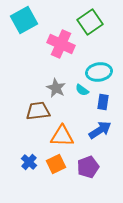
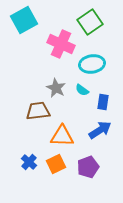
cyan ellipse: moved 7 px left, 8 px up
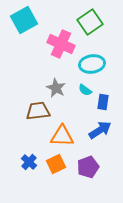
cyan semicircle: moved 3 px right
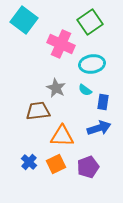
cyan square: rotated 24 degrees counterclockwise
blue arrow: moved 1 px left, 2 px up; rotated 15 degrees clockwise
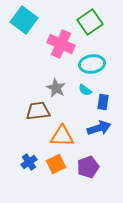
blue cross: rotated 14 degrees clockwise
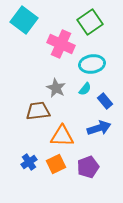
cyan semicircle: moved 1 px up; rotated 88 degrees counterclockwise
blue rectangle: moved 2 px right, 1 px up; rotated 49 degrees counterclockwise
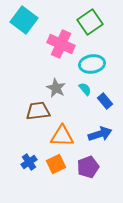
cyan semicircle: rotated 80 degrees counterclockwise
blue arrow: moved 1 px right, 6 px down
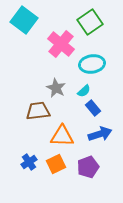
pink cross: rotated 16 degrees clockwise
cyan semicircle: moved 1 px left, 2 px down; rotated 88 degrees clockwise
blue rectangle: moved 12 px left, 7 px down
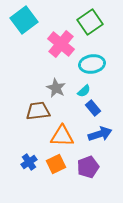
cyan square: rotated 16 degrees clockwise
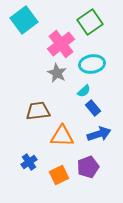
pink cross: rotated 12 degrees clockwise
gray star: moved 1 px right, 15 px up
blue arrow: moved 1 px left
orange square: moved 3 px right, 11 px down
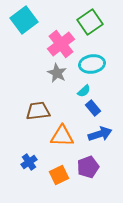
blue arrow: moved 1 px right
